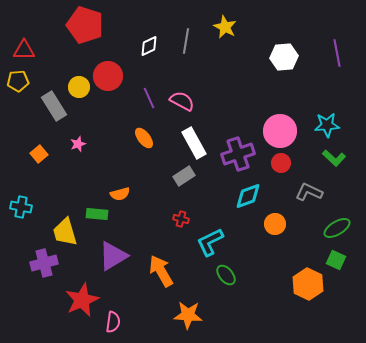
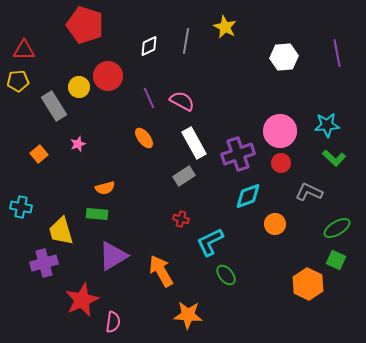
orange semicircle at (120, 194): moved 15 px left, 6 px up
yellow trapezoid at (65, 232): moved 4 px left, 1 px up
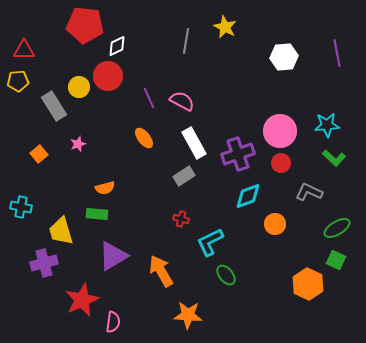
red pentagon at (85, 25): rotated 12 degrees counterclockwise
white diamond at (149, 46): moved 32 px left
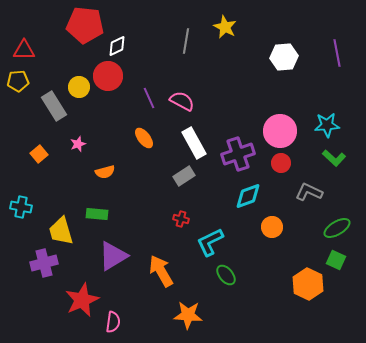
orange semicircle at (105, 188): moved 16 px up
orange circle at (275, 224): moved 3 px left, 3 px down
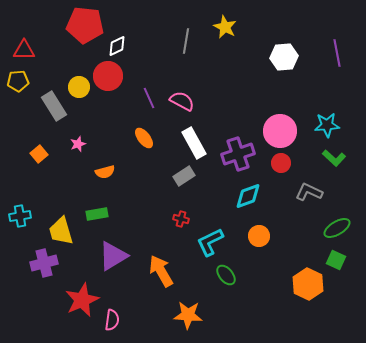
cyan cross at (21, 207): moved 1 px left, 9 px down; rotated 20 degrees counterclockwise
green rectangle at (97, 214): rotated 15 degrees counterclockwise
orange circle at (272, 227): moved 13 px left, 9 px down
pink semicircle at (113, 322): moved 1 px left, 2 px up
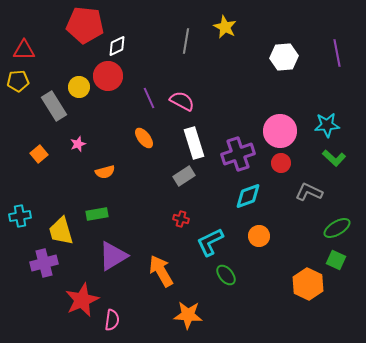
white rectangle at (194, 143): rotated 12 degrees clockwise
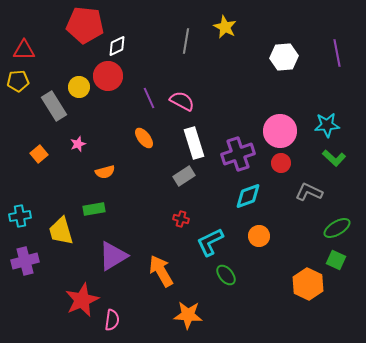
green rectangle at (97, 214): moved 3 px left, 5 px up
purple cross at (44, 263): moved 19 px left, 2 px up
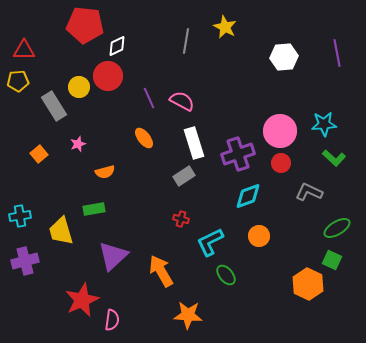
cyan star at (327, 125): moved 3 px left, 1 px up
purple triangle at (113, 256): rotated 12 degrees counterclockwise
green square at (336, 260): moved 4 px left
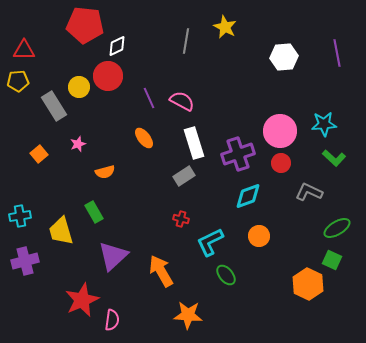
green rectangle at (94, 209): moved 3 px down; rotated 70 degrees clockwise
